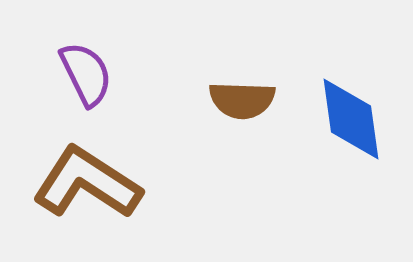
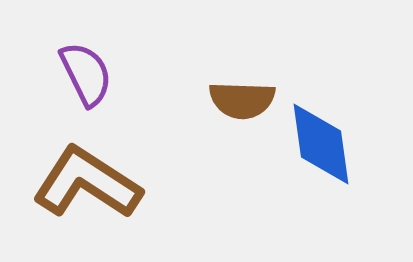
blue diamond: moved 30 px left, 25 px down
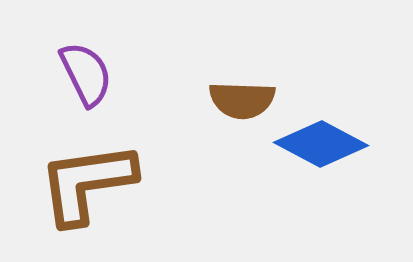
blue diamond: rotated 54 degrees counterclockwise
brown L-shape: rotated 41 degrees counterclockwise
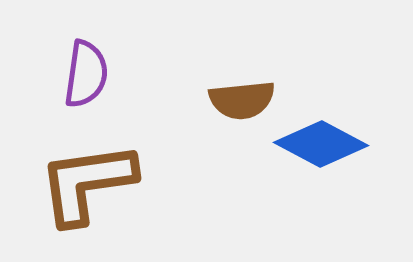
purple semicircle: rotated 34 degrees clockwise
brown semicircle: rotated 8 degrees counterclockwise
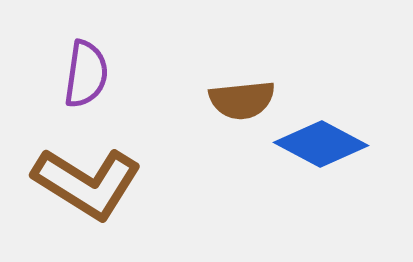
brown L-shape: rotated 140 degrees counterclockwise
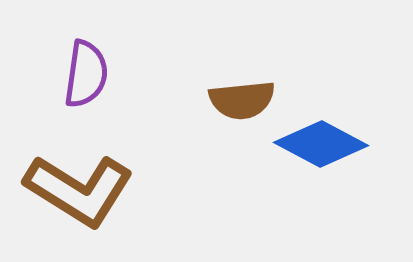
brown L-shape: moved 8 px left, 7 px down
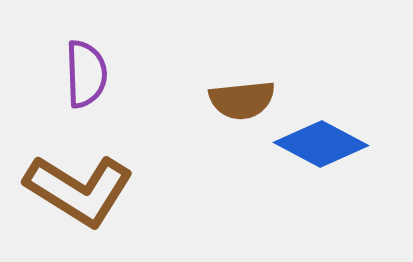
purple semicircle: rotated 10 degrees counterclockwise
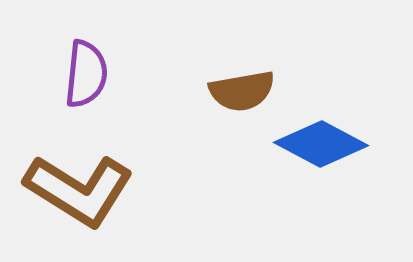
purple semicircle: rotated 8 degrees clockwise
brown semicircle: moved 9 px up; rotated 4 degrees counterclockwise
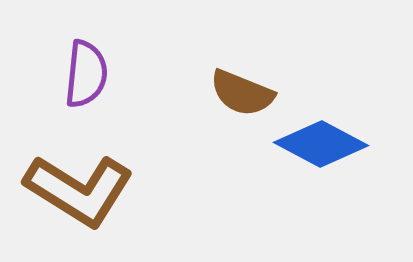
brown semicircle: moved 2 px down; rotated 32 degrees clockwise
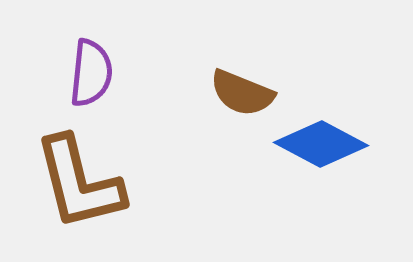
purple semicircle: moved 5 px right, 1 px up
brown L-shape: moved 7 px up; rotated 44 degrees clockwise
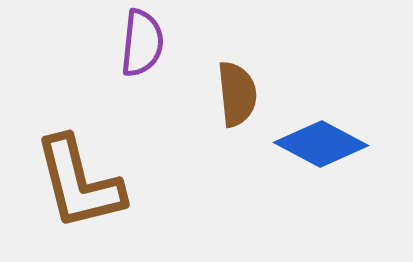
purple semicircle: moved 51 px right, 30 px up
brown semicircle: moved 5 px left, 1 px down; rotated 118 degrees counterclockwise
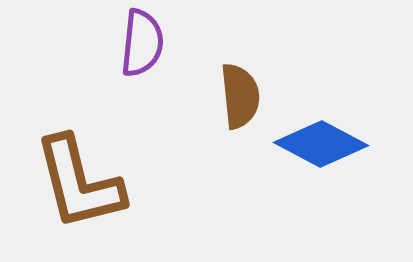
brown semicircle: moved 3 px right, 2 px down
